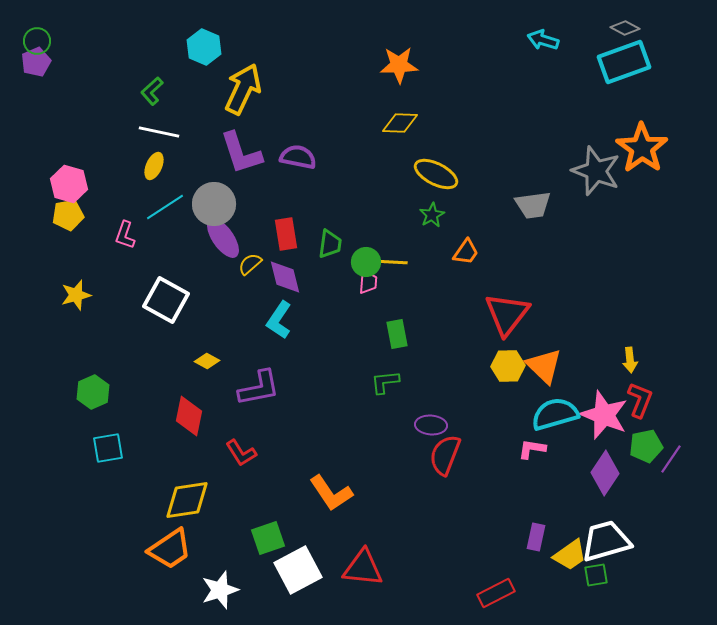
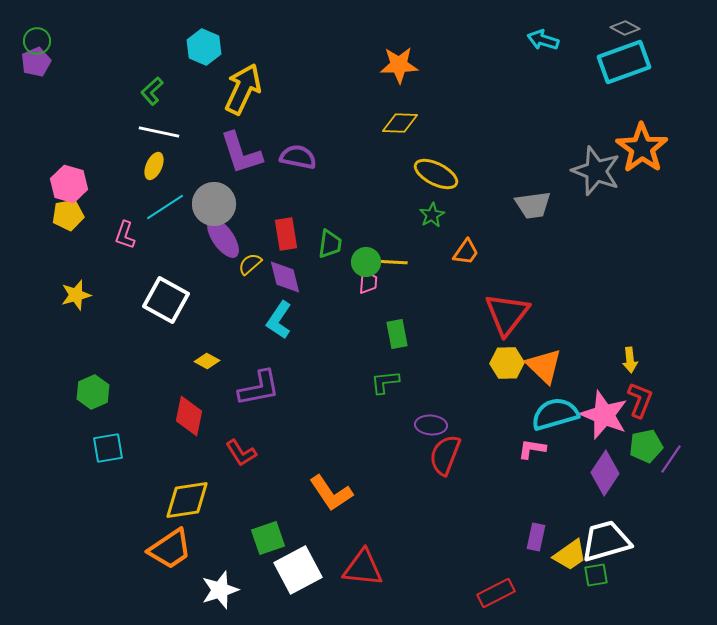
yellow hexagon at (508, 366): moved 1 px left, 3 px up
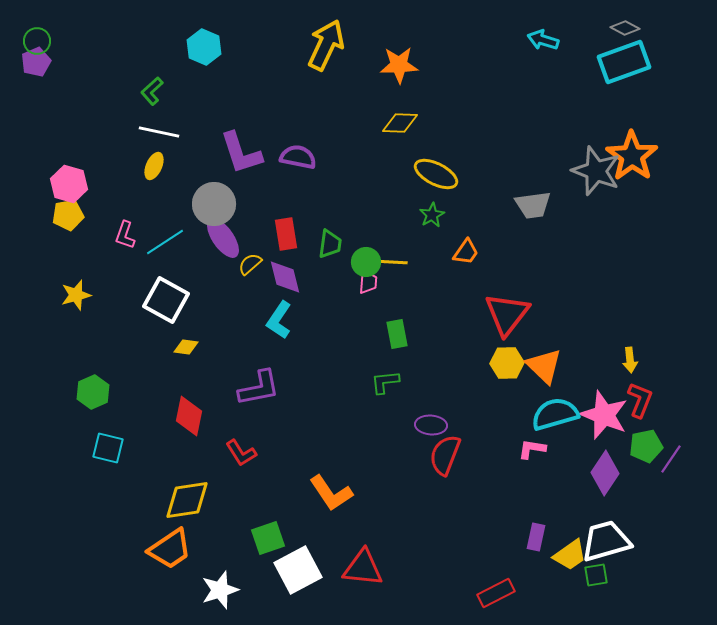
yellow arrow at (243, 89): moved 83 px right, 44 px up
orange star at (642, 148): moved 10 px left, 8 px down
cyan line at (165, 207): moved 35 px down
yellow diamond at (207, 361): moved 21 px left, 14 px up; rotated 20 degrees counterclockwise
cyan square at (108, 448): rotated 24 degrees clockwise
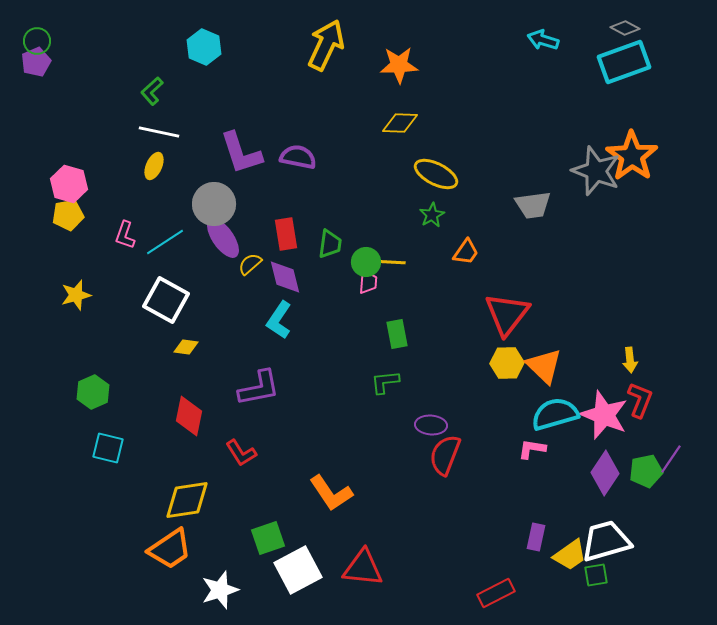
yellow line at (391, 262): moved 2 px left
green pentagon at (646, 446): moved 25 px down
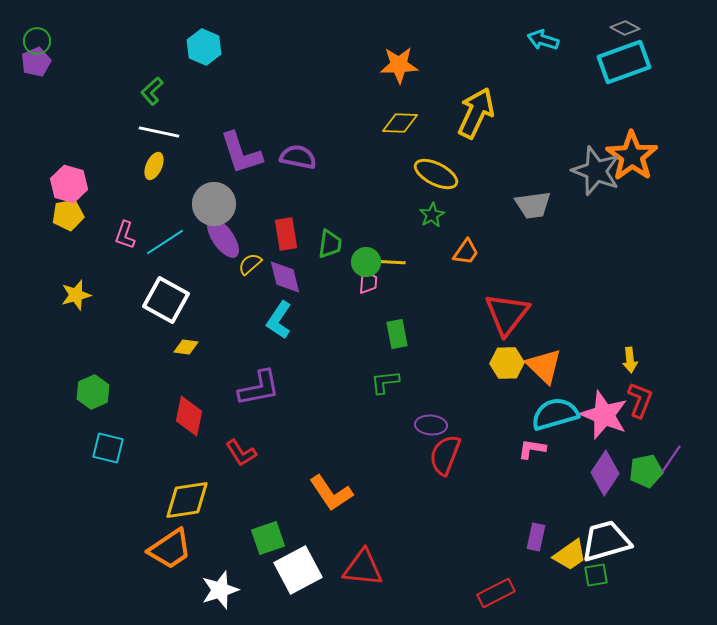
yellow arrow at (326, 45): moved 150 px right, 68 px down
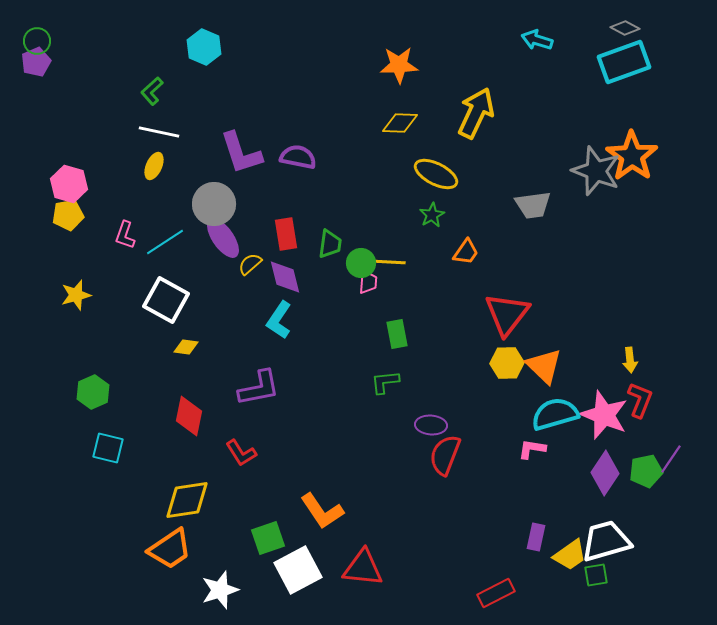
cyan arrow at (543, 40): moved 6 px left
green circle at (366, 262): moved 5 px left, 1 px down
orange L-shape at (331, 493): moved 9 px left, 18 px down
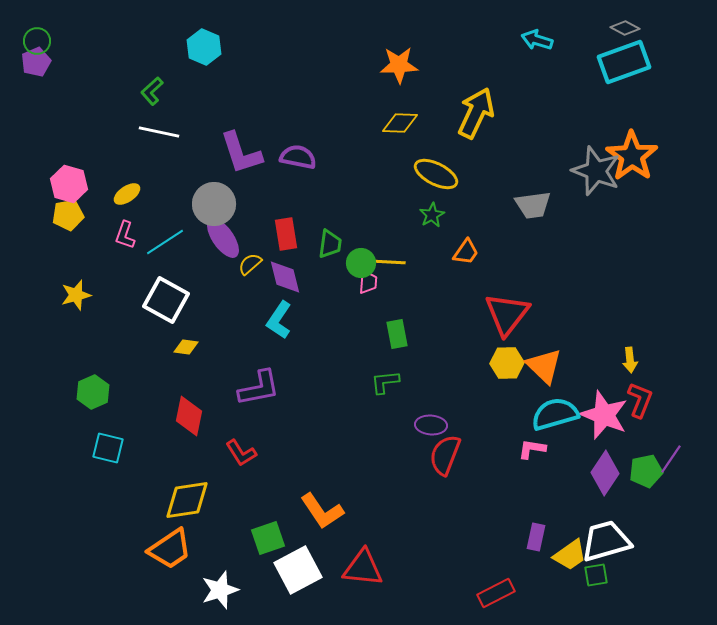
yellow ellipse at (154, 166): moved 27 px left, 28 px down; rotated 32 degrees clockwise
